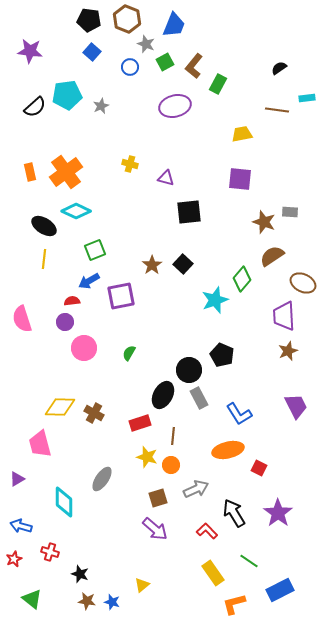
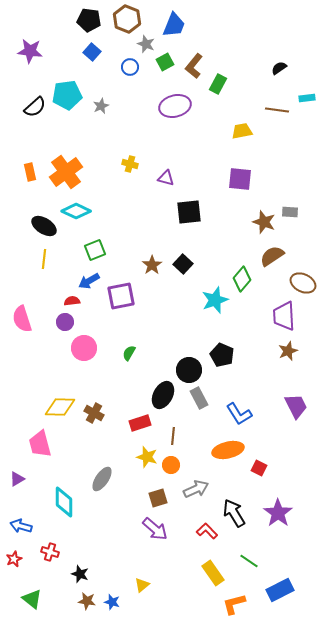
yellow trapezoid at (242, 134): moved 3 px up
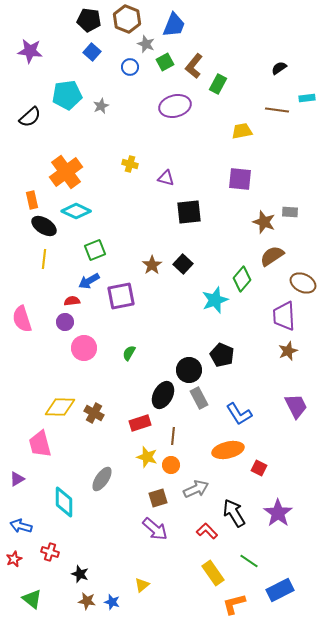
black semicircle at (35, 107): moved 5 px left, 10 px down
orange rectangle at (30, 172): moved 2 px right, 28 px down
